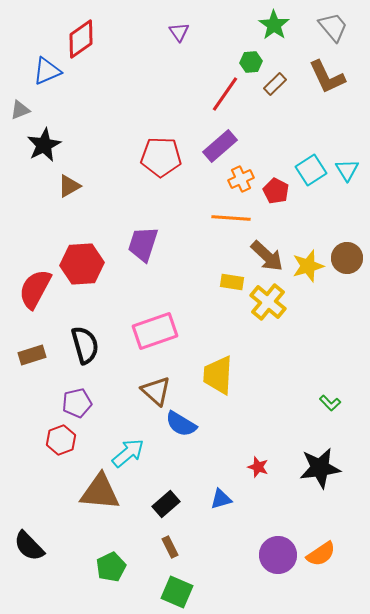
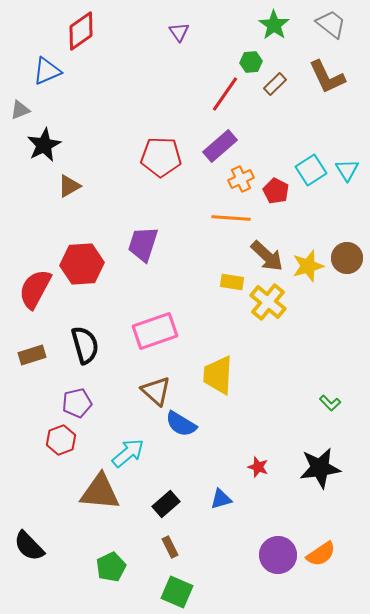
gray trapezoid at (333, 27): moved 2 px left, 3 px up; rotated 12 degrees counterclockwise
red diamond at (81, 39): moved 8 px up
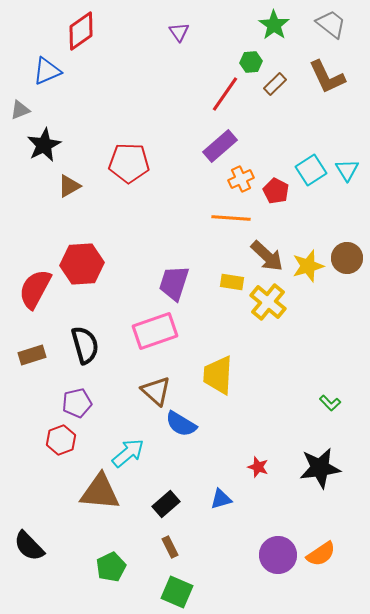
red pentagon at (161, 157): moved 32 px left, 6 px down
purple trapezoid at (143, 244): moved 31 px right, 39 px down
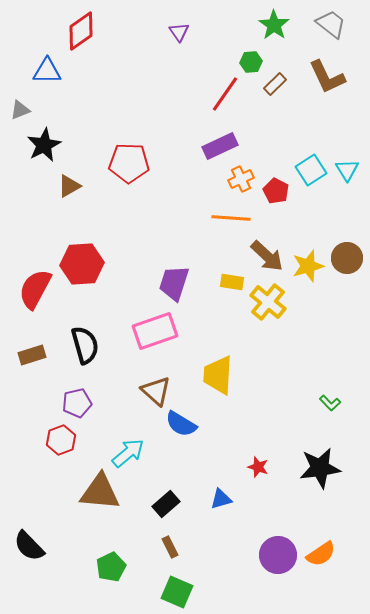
blue triangle at (47, 71): rotated 24 degrees clockwise
purple rectangle at (220, 146): rotated 16 degrees clockwise
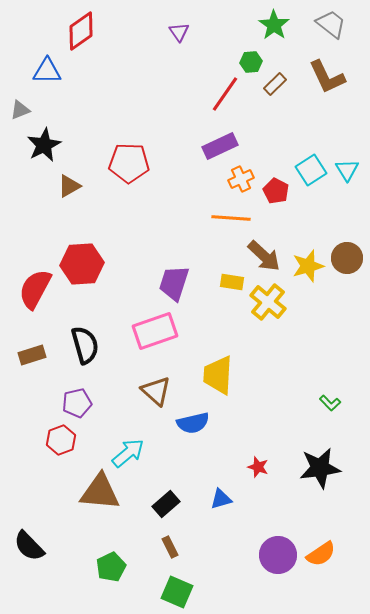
brown arrow at (267, 256): moved 3 px left
blue semicircle at (181, 424): moved 12 px right, 1 px up; rotated 44 degrees counterclockwise
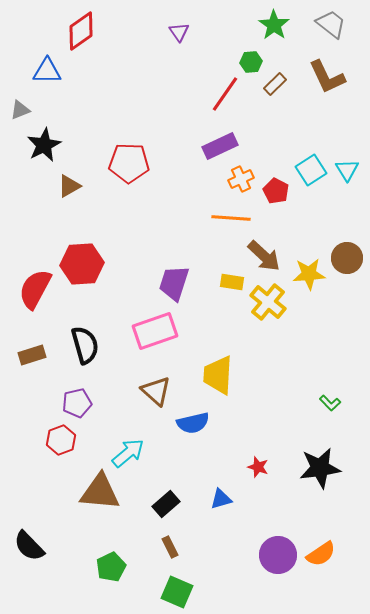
yellow star at (308, 266): moved 1 px right, 8 px down; rotated 12 degrees clockwise
